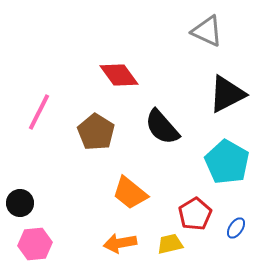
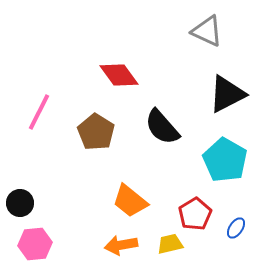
cyan pentagon: moved 2 px left, 2 px up
orange trapezoid: moved 8 px down
orange arrow: moved 1 px right, 2 px down
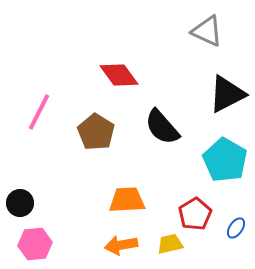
orange trapezoid: moved 3 px left, 1 px up; rotated 138 degrees clockwise
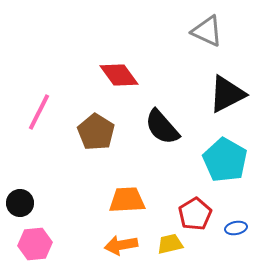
blue ellipse: rotated 45 degrees clockwise
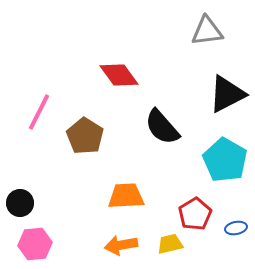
gray triangle: rotated 32 degrees counterclockwise
brown pentagon: moved 11 px left, 4 px down
orange trapezoid: moved 1 px left, 4 px up
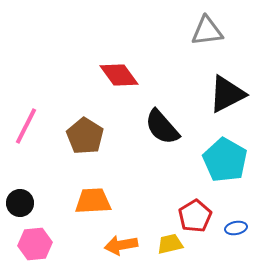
pink line: moved 13 px left, 14 px down
orange trapezoid: moved 33 px left, 5 px down
red pentagon: moved 2 px down
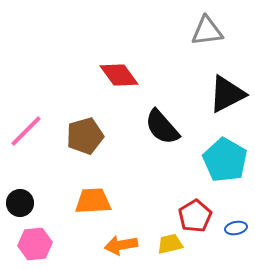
pink line: moved 5 px down; rotated 18 degrees clockwise
brown pentagon: rotated 24 degrees clockwise
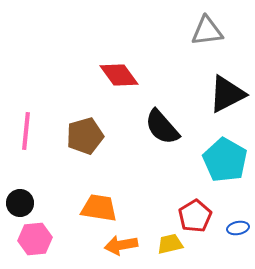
pink line: rotated 39 degrees counterclockwise
orange trapezoid: moved 6 px right, 7 px down; rotated 12 degrees clockwise
blue ellipse: moved 2 px right
pink hexagon: moved 5 px up
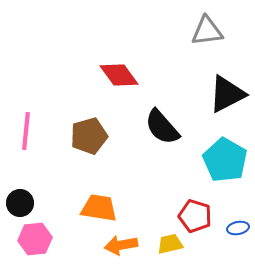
brown pentagon: moved 4 px right
red pentagon: rotated 24 degrees counterclockwise
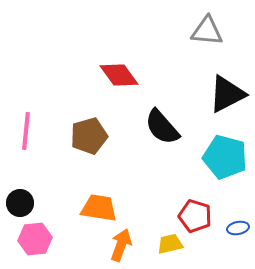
gray triangle: rotated 12 degrees clockwise
cyan pentagon: moved 3 px up; rotated 15 degrees counterclockwise
orange arrow: rotated 120 degrees clockwise
